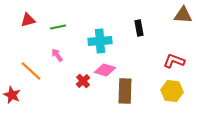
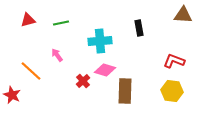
green line: moved 3 px right, 4 px up
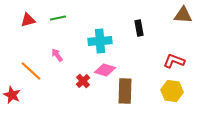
green line: moved 3 px left, 5 px up
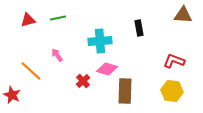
pink diamond: moved 2 px right, 1 px up
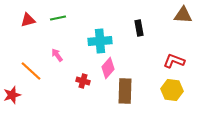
pink diamond: moved 1 px right, 1 px up; rotated 65 degrees counterclockwise
red cross: rotated 32 degrees counterclockwise
yellow hexagon: moved 1 px up
red star: rotated 30 degrees clockwise
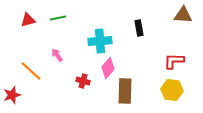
red L-shape: rotated 20 degrees counterclockwise
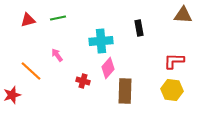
cyan cross: moved 1 px right
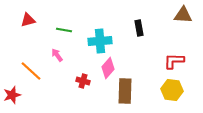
green line: moved 6 px right, 12 px down; rotated 21 degrees clockwise
cyan cross: moved 1 px left
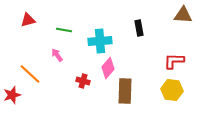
orange line: moved 1 px left, 3 px down
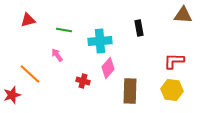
brown rectangle: moved 5 px right
